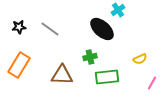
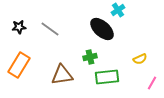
brown triangle: rotated 10 degrees counterclockwise
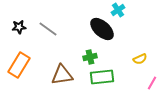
gray line: moved 2 px left
green rectangle: moved 5 px left
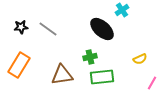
cyan cross: moved 4 px right
black star: moved 2 px right
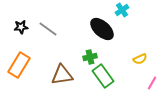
green rectangle: moved 1 px right, 1 px up; rotated 60 degrees clockwise
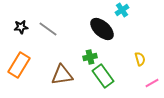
yellow semicircle: rotated 80 degrees counterclockwise
pink line: rotated 32 degrees clockwise
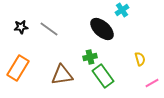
gray line: moved 1 px right
orange rectangle: moved 1 px left, 3 px down
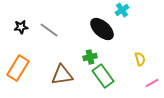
gray line: moved 1 px down
